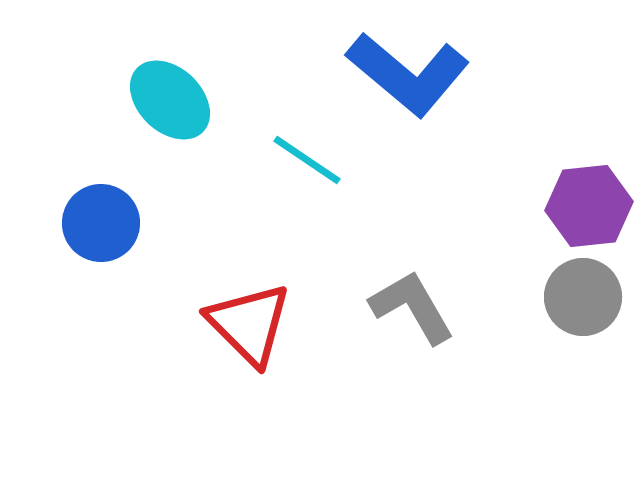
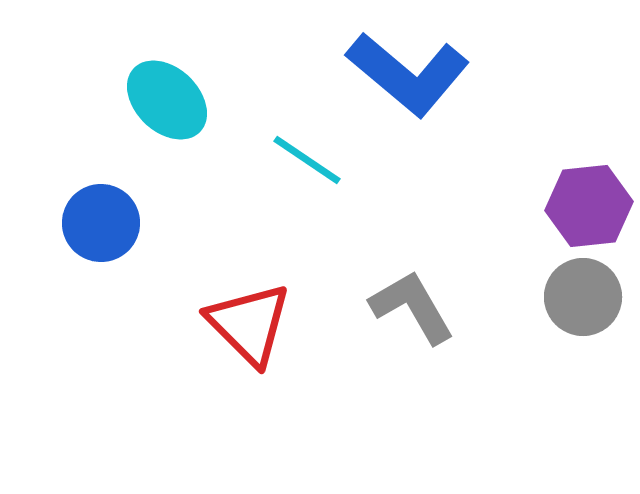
cyan ellipse: moved 3 px left
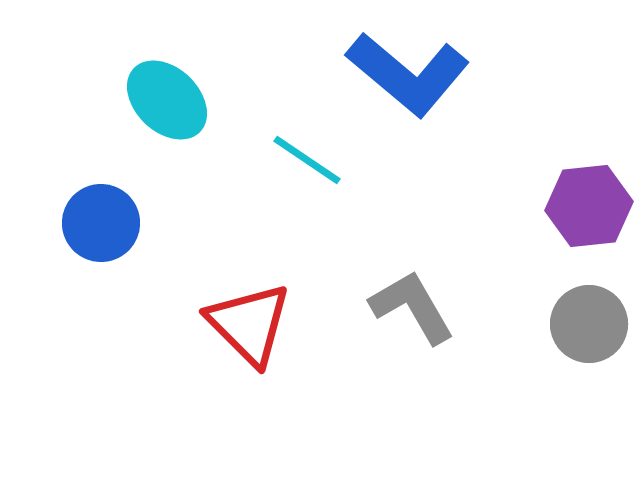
gray circle: moved 6 px right, 27 px down
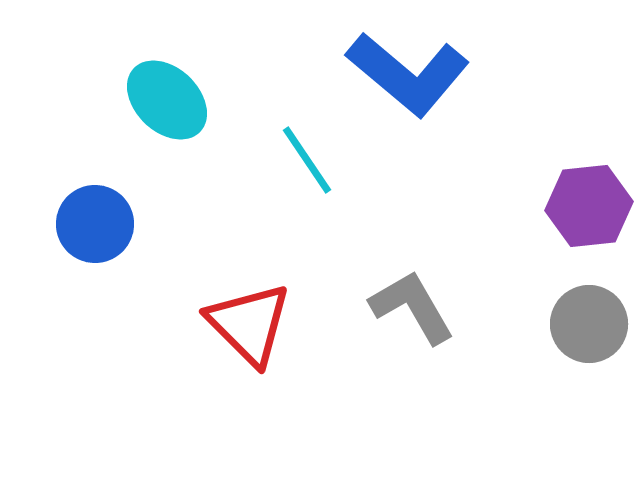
cyan line: rotated 22 degrees clockwise
blue circle: moved 6 px left, 1 px down
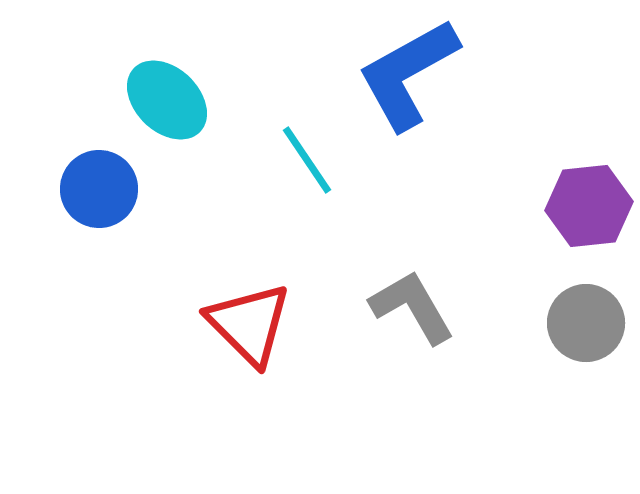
blue L-shape: rotated 111 degrees clockwise
blue circle: moved 4 px right, 35 px up
gray circle: moved 3 px left, 1 px up
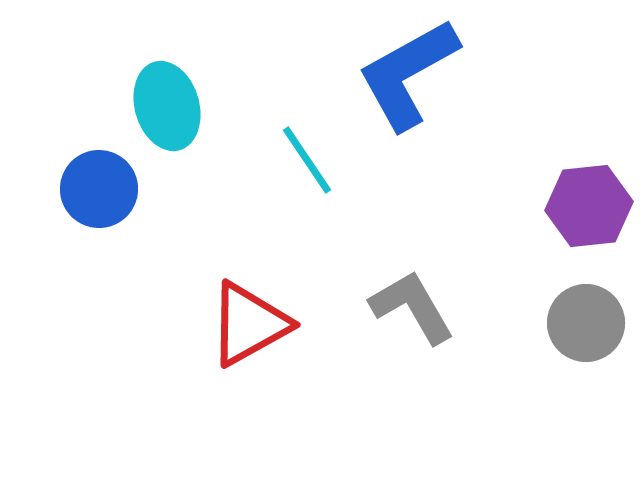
cyan ellipse: moved 6 px down; rotated 30 degrees clockwise
red triangle: rotated 46 degrees clockwise
